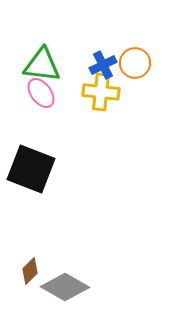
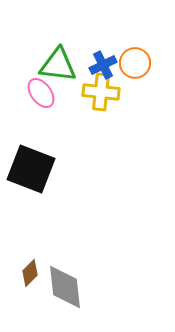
green triangle: moved 16 px right
brown diamond: moved 2 px down
gray diamond: rotated 54 degrees clockwise
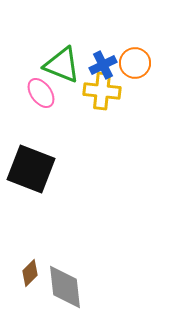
green triangle: moved 4 px right; rotated 15 degrees clockwise
yellow cross: moved 1 px right, 1 px up
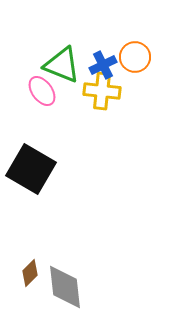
orange circle: moved 6 px up
pink ellipse: moved 1 px right, 2 px up
black square: rotated 9 degrees clockwise
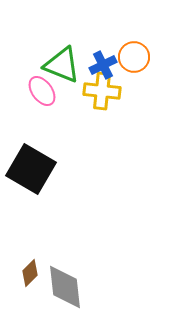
orange circle: moved 1 px left
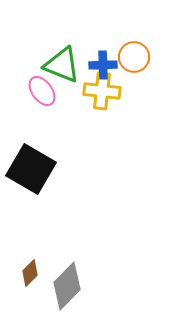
blue cross: rotated 24 degrees clockwise
gray diamond: moved 2 px right, 1 px up; rotated 51 degrees clockwise
